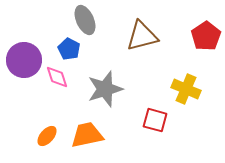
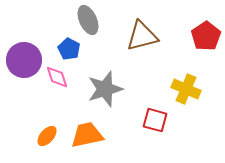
gray ellipse: moved 3 px right
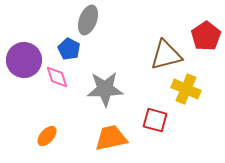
gray ellipse: rotated 44 degrees clockwise
brown triangle: moved 24 px right, 19 px down
gray star: rotated 15 degrees clockwise
orange trapezoid: moved 24 px right, 3 px down
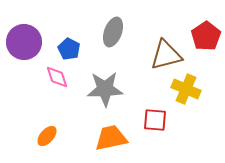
gray ellipse: moved 25 px right, 12 px down
purple circle: moved 18 px up
red square: rotated 10 degrees counterclockwise
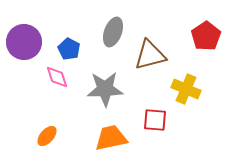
brown triangle: moved 16 px left
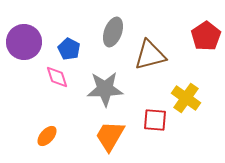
yellow cross: moved 9 px down; rotated 12 degrees clockwise
orange trapezoid: moved 1 px left, 2 px up; rotated 48 degrees counterclockwise
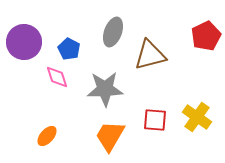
red pentagon: rotated 8 degrees clockwise
yellow cross: moved 11 px right, 19 px down
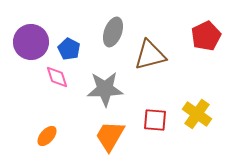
purple circle: moved 7 px right
yellow cross: moved 3 px up
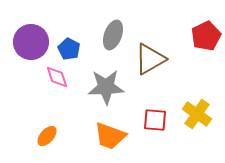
gray ellipse: moved 3 px down
brown triangle: moved 4 px down; rotated 16 degrees counterclockwise
gray star: moved 1 px right, 2 px up
orange trapezoid: rotated 100 degrees counterclockwise
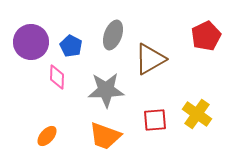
blue pentagon: moved 2 px right, 3 px up
pink diamond: rotated 20 degrees clockwise
gray star: moved 3 px down
red square: rotated 10 degrees counterclockwise
orange trapezoid: moved 5 px left
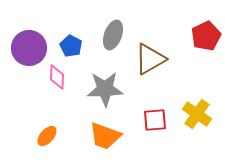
purple circle: moved 2 px left, 6 px down
gray star: moved 1 px left, 1 px up
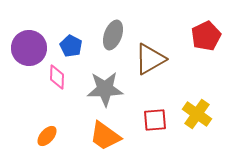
orange trapezoid: rotated 16 degrees clockwise
